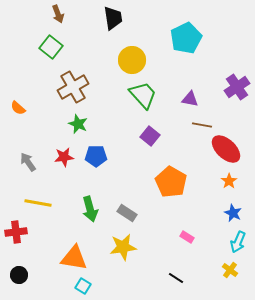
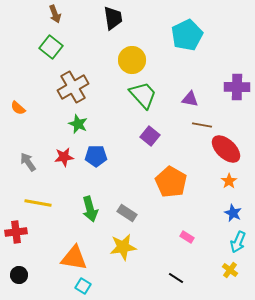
brown arrow: moved 3 px left
cyan pentagon: moved 1 px right, 3 px up
purple cross: rotated 35 degrees clockwise
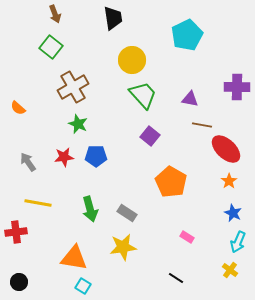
black circle: moved 7 px down
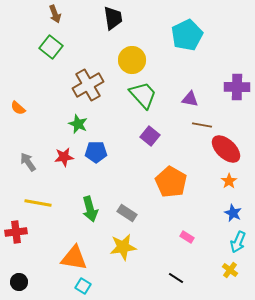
brown cross: moved 15 px right, 2 px up
blue pentagon: moved 4 px up
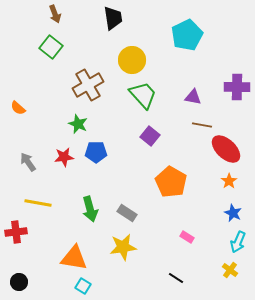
purple triangle: moved 3 px right, 2 px up
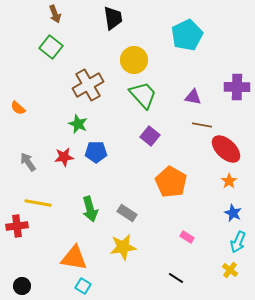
yellow circle: moved 2 px right
red cross: moved 1 px right, 6 px up
black circle: moved 3 px right, 4 px down
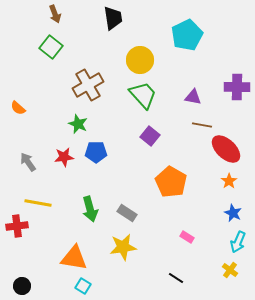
yellow circle: moved 6 px right
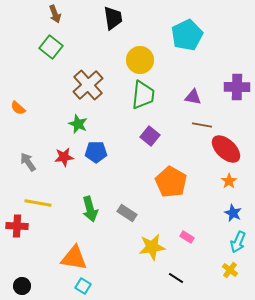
brown cross: rotated 12 degrees counterclockwise
green trapezoid: rotated 48 degrees clockwise
red cross: rotated 10 degrees clockwise
yellow star: moved 29 px right
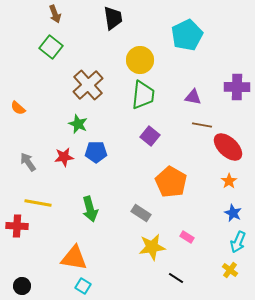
red ellipse: moved 2 px right, 2 px up
gray rectangle: moved 14 px right
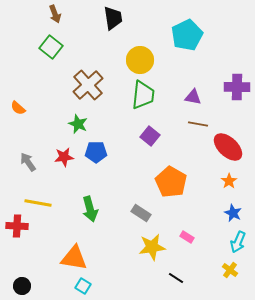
brown line: moved 4 px left, 1 px up
